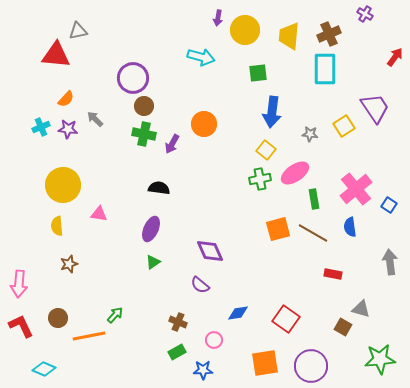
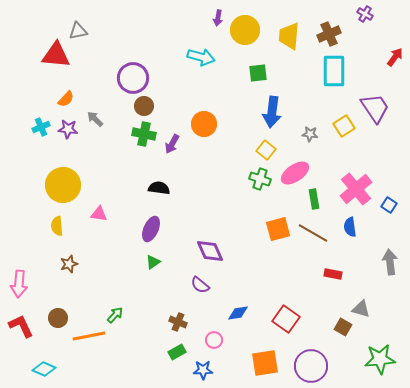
cyan rectangle at (325, 69): moved 9 px right, 2 px down
green cross at (260, 179): rotated 30 degrees clockwise
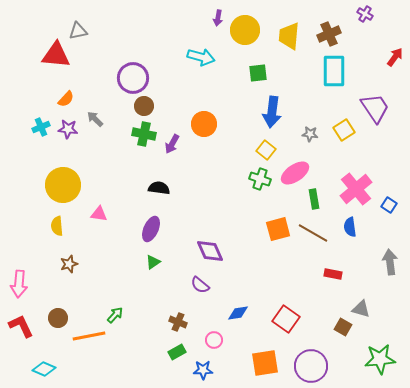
yellow square at (344, 126): moved 4 px down
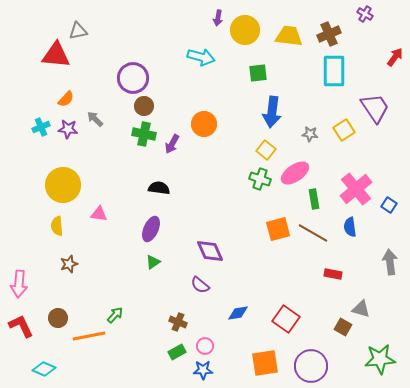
yellow trapezoid at (289, 36): rotated 92 degrees clockwise
pink circle at (214, 340): moved 9 px left, 6 px down
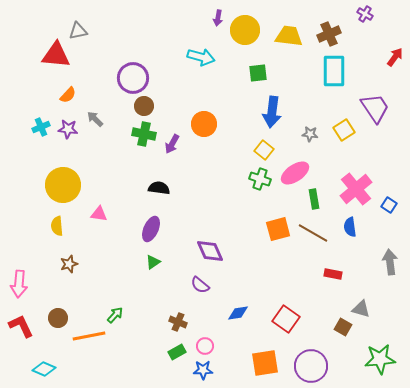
orange semicircle at (66, 99): moved 2 px right, 4 px up
yellow square at (266, 150): moved 2 px left
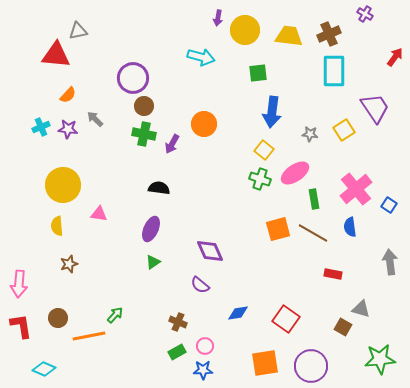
red L-shape at (21, 326): rotated 16 degrees clockwise
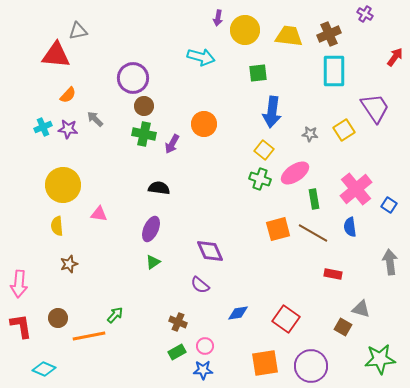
cyan cross at (41, 127): moved 2 px right
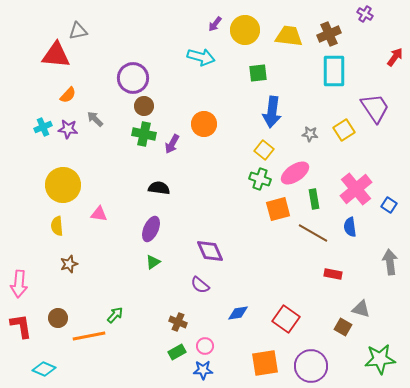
purple arrow at (218, 18): moved 3 px left, 6 px down; rotated 28 degrees clockwise
orange square at (278, 229): moved 20 px up
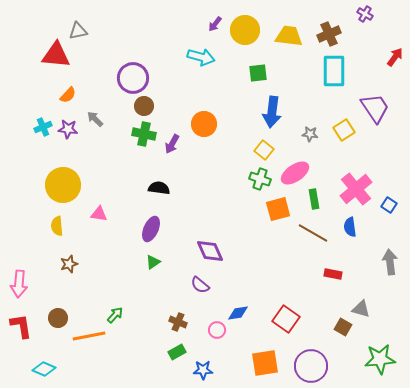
pink circle at (205, 346): moved 12 px right, 16 px up
